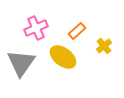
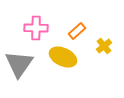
pink cross: rotated 25 degrees clockwise
yellow ellipse: rotated 12 degrees counterclockwise
gray triangle: moved 2 px left, 1 px down
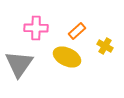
yellow cross: moved 1 px right; rotated 21 degrees counterclockwise
yellow ellipse: moved 4 px right
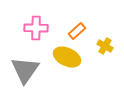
gray triangle: moved 6 px right, 6 px down
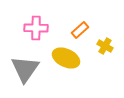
orange rectangle: moved 3 px right, 1 px up
yellow ellipse: moved 1 px left, 1 px down
gray triangle: moved 1 px up
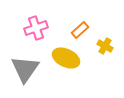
pink cross: rotated 20 degrees counterclockwise
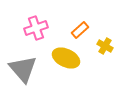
gray triangle: moved 2 px left; rotated 16 degrees counterclockwise
